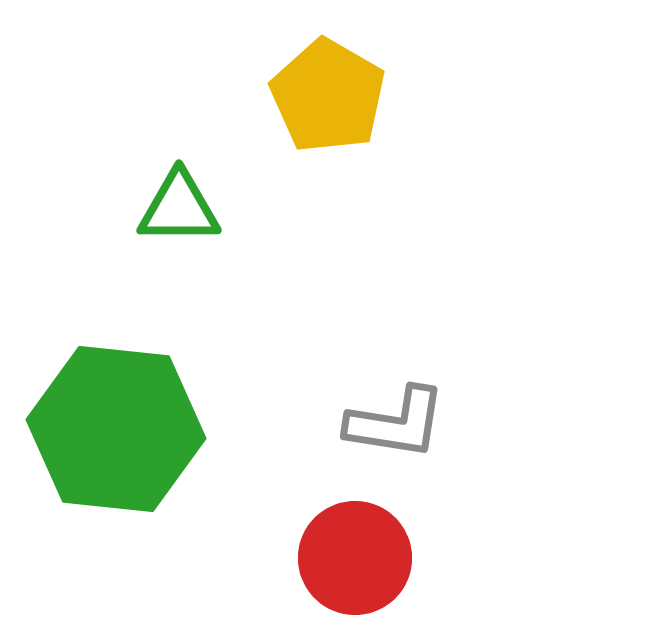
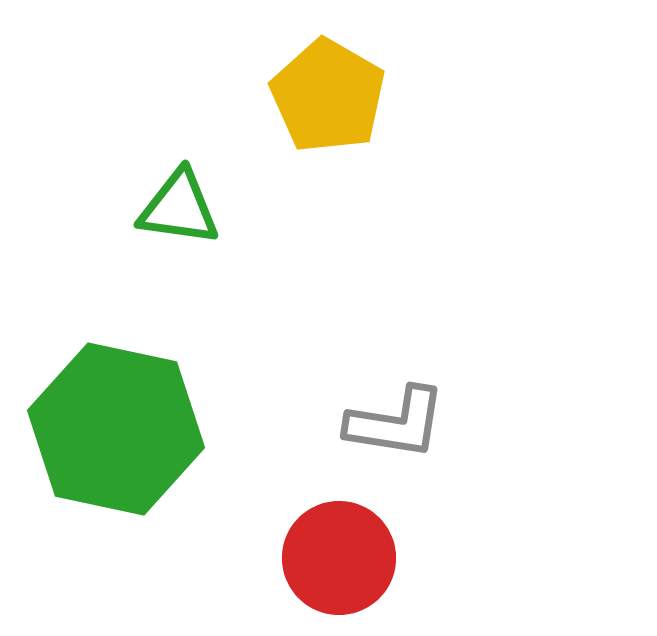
green triangle: rotated 8 degrees clockwise
green hexagon: rotated 6 degrees clockwise
red circle: moved 16 px left
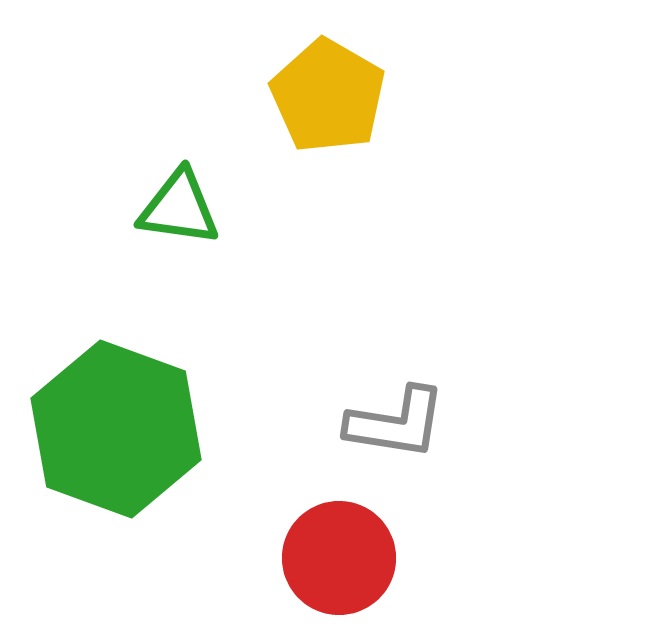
green hexagon: rotated 8 degrees clockwise
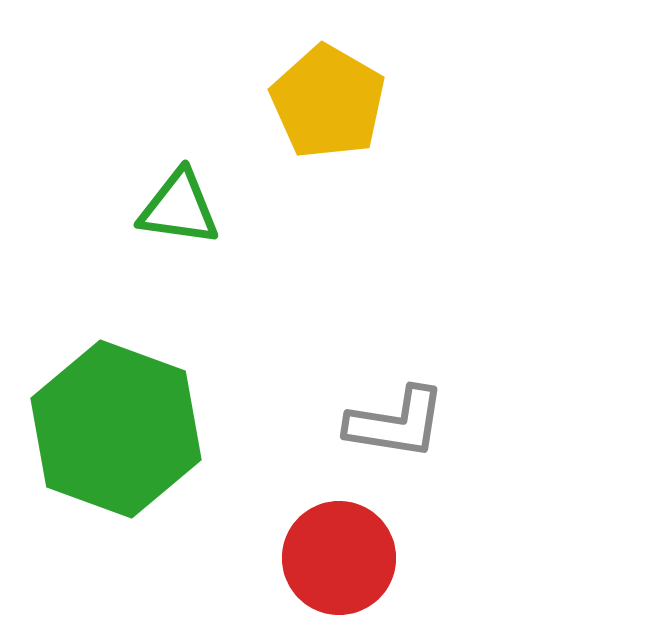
yellow pentagon: moved 6 px down
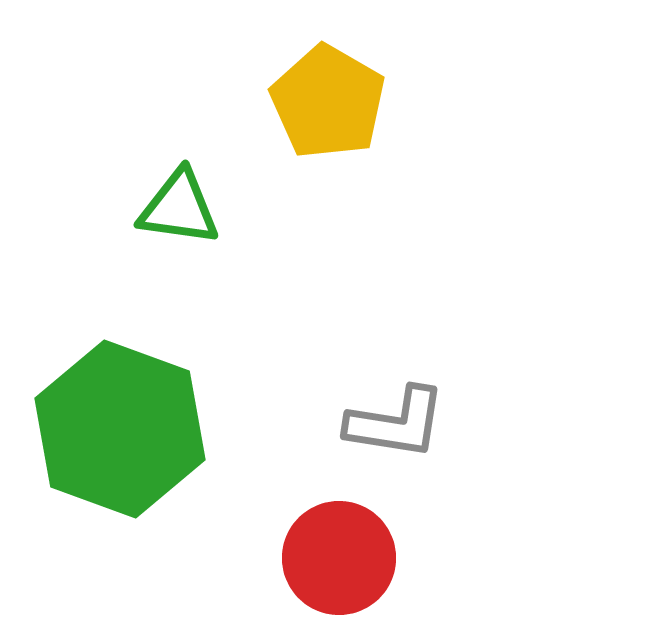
green hexagon: moved 4 px right
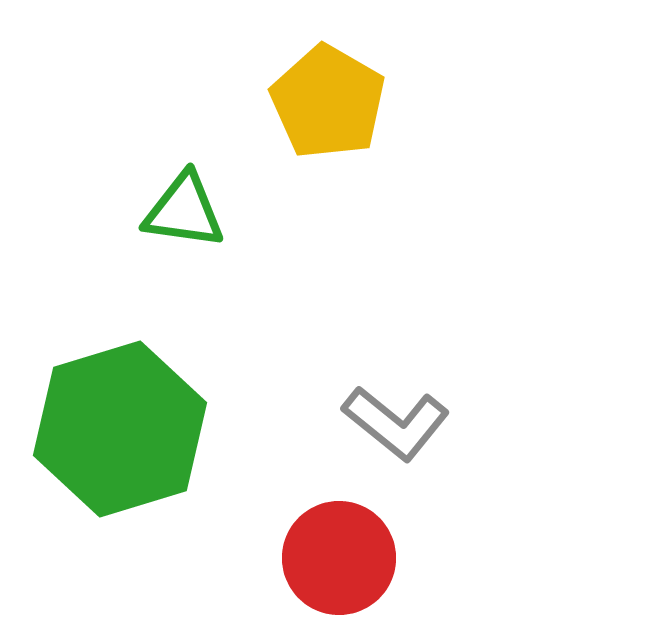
green triangle: moved 5 px right, 3 px down
gray L-shape: rotated 30 degrees clockwise
green hexagon: rotated 23 degrees clockwise
